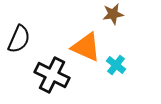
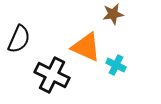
cyan cross: rotated 12 degrees counterclockwise
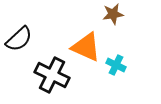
black semicircle: rotated 24 degrees clockwise
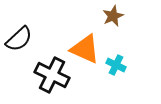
brown star: moved 2 px down; rotated 15 degrees counterclockwise
orange triangle: moved 1 px left, 2 px down
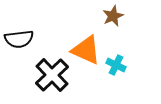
black semicircle: rotated 36 degrees clockwise
orange triangle: moved 1 px right, 1 px down
black cross: rotated 20 degrees clockwise
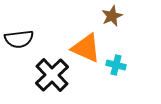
brown star: moved 1 px left
orange triangle: moved 2 px up
cyan cross: rotated 12 degrees counterclockwise
